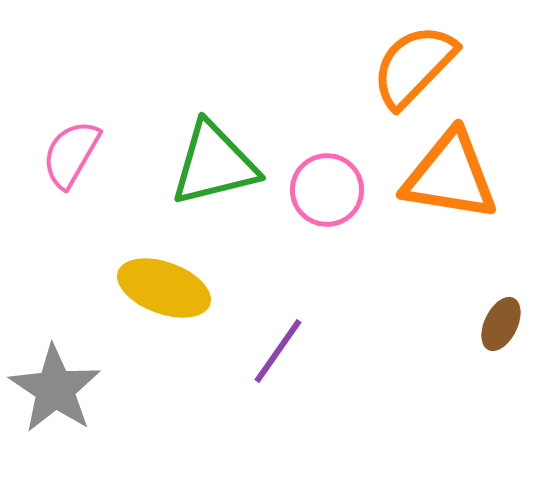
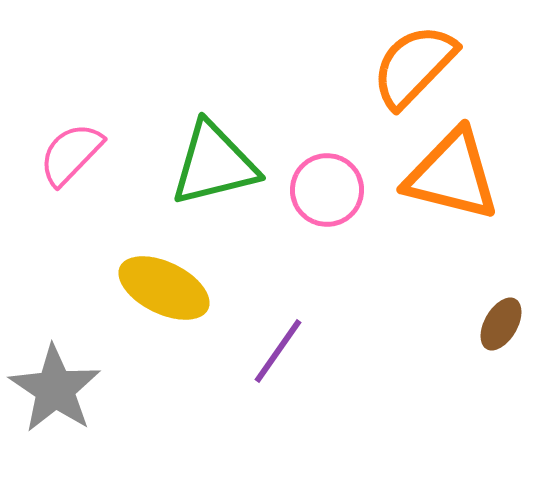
pink semicircle: rotated 14 degrees clockwise
orange triangle: moved 2 px right, 1 px up; rotated 5 degrees clockwise
yellow ellipse: rotated 6 degrees clockwise
brown ellipse: rotated 4 degrees clockwise
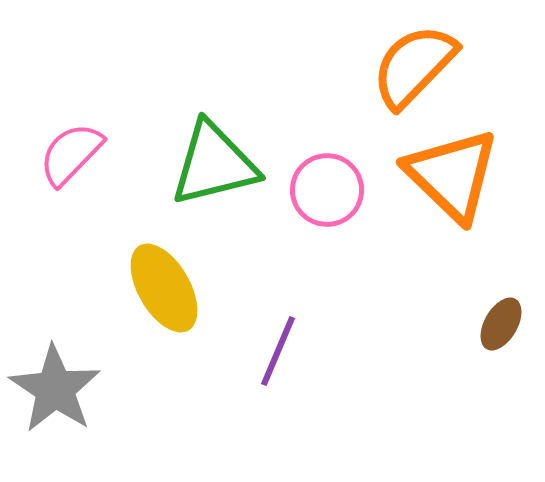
orange triangle: rotated 30 degrees clockwise
yellow ellipse: rotated 34 degrees clockwise
purple line: rotated 12 degrees counterclockwise
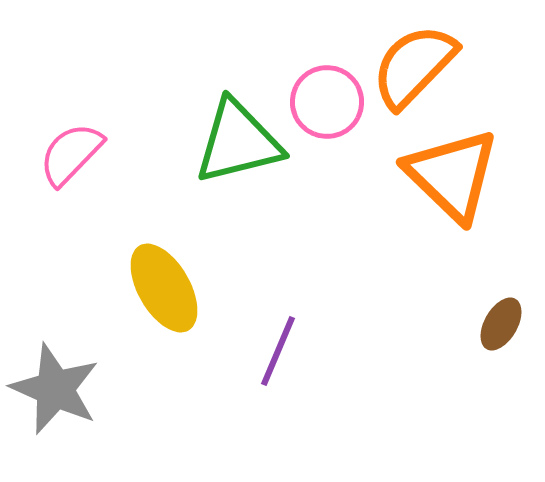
green triangle: moved 24 px right, 22 px up
pink circle: moved 88 px up
gray star: rotated 10 degrees counterclockwise
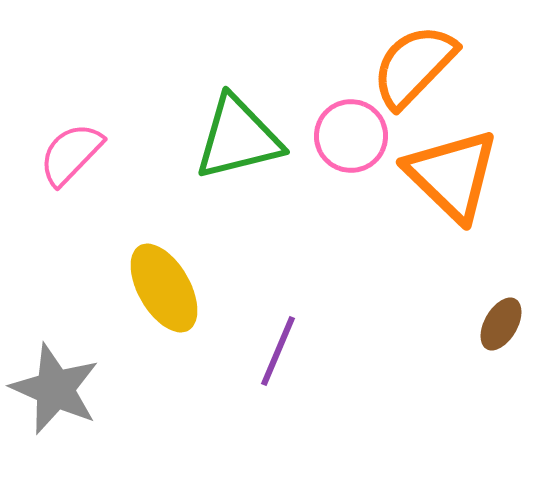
pink circle: moved 24 px right, 34 px down
green triangle: moved 4 px up
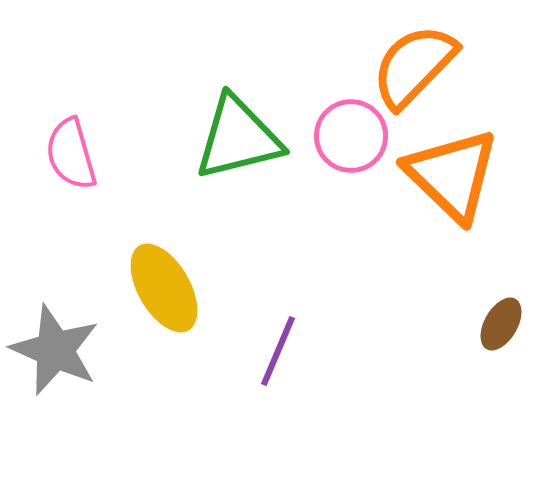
pink semicircle: rotated 60 degrees counterclockwise
gray star: moved 39 px up
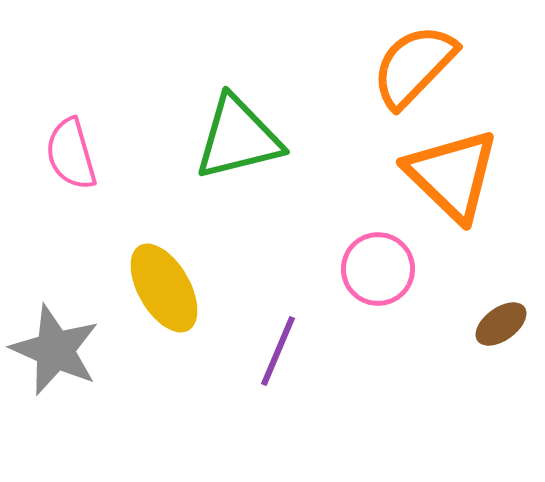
pink circle: moved 27 px right, 133 px down
brown ellipse: rotated 24 degrees clockwise
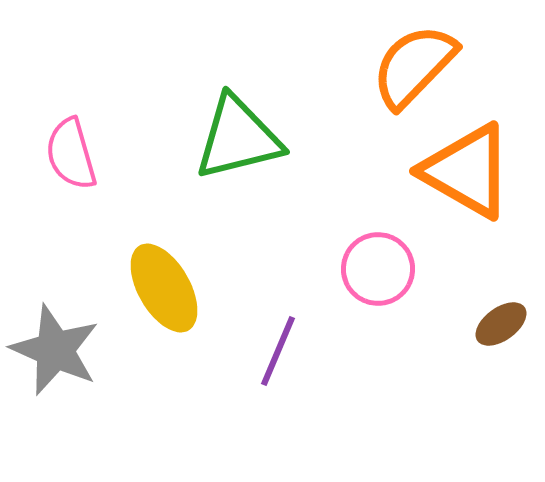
orange triangle: moved 15 px right, 4 px up; rotated 14 degrees counterclockwise
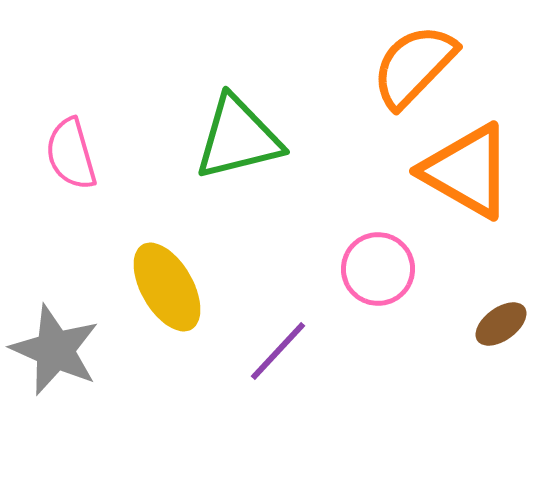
yellow ellipse: moved 3 px right, 1 px up
purple line: rotated 20 degrees clockwise
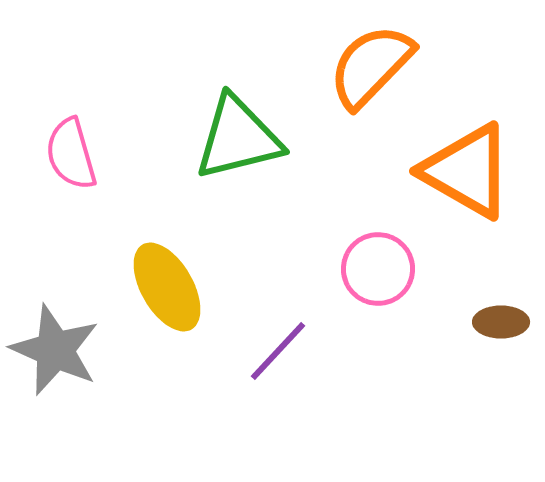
orange semicircle: moved 43 px left
brown ellipse: moved 2 px up; rotated 36 degrees clockwise
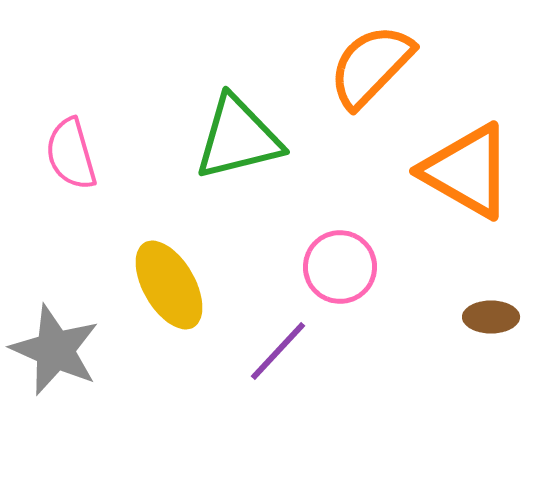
pink circle: moved 38 px left, 2 px up
yellow ellipse: moved 2 px right, 2 px up
brown ellipse: moved 10 px left, 5 px up
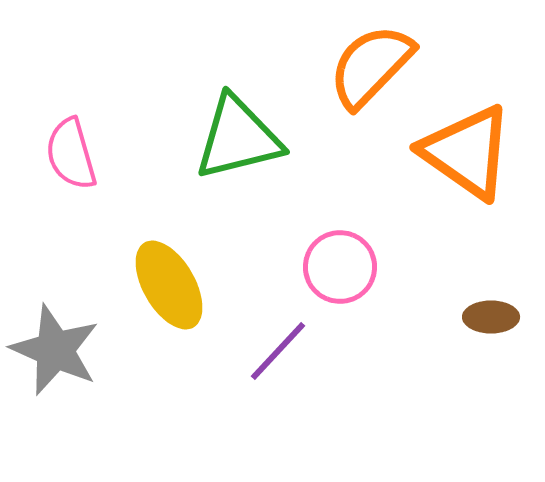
orange triangle: moved 19 px up; rotated 5 degrees clockwise
